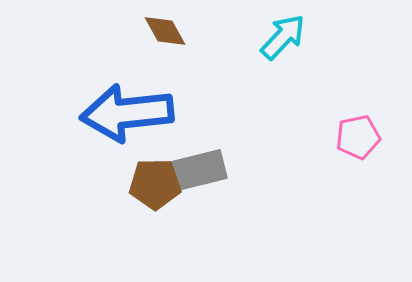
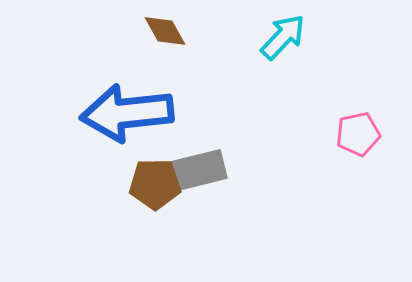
pink pentagon: moved 3 px up
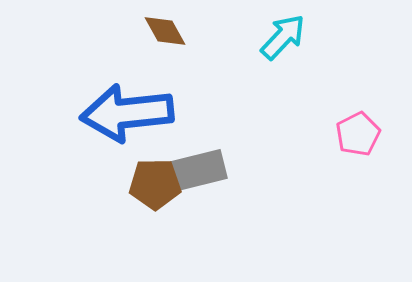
pink pentagon: rotated 15 degrees counterclockwise
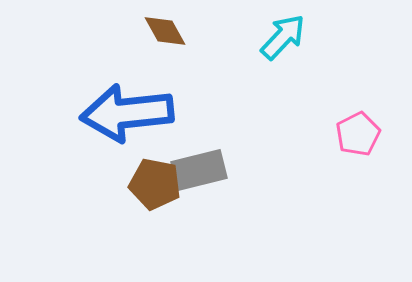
brown pentagon: rotated 12 degrees clockwise
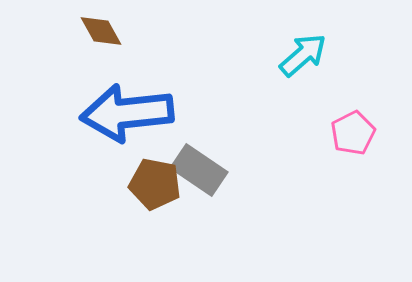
brown diamond: moved 64 px left
cyan arrow: moved 20 px right, 18 px down; rotated 6 degrees clockwise
pink pentagon: moved 5 px left, 1 px up
gray rectangle: rotated 48 degrees clockwise
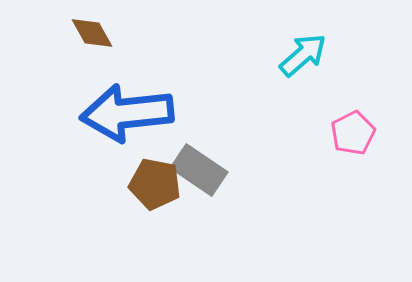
brown diamond: moved 9 px left, 2 px down
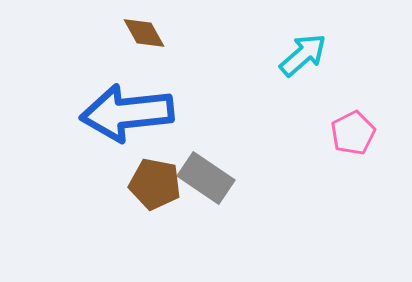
brown diamond: moved 52 px right
gray rectangle: moved 7 px right, 8 px down
